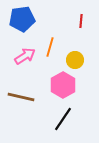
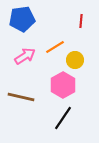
orange line: moved 5 px right; rotated 42 degrees clockwise
black line: moved 1 px up
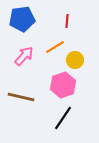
red line: moved 14 px left
pink arrow: moved 1 px left; rotated 15 degrees counterclockwise
pink hexagon: rotated 10 degrees clockwise
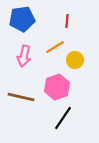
pink arrow: rotated 150 degrees clockwise
pink hexagon: moved 6 px left, 2 px down
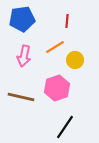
pink hexagon: moved 1 px down
black line: moved 2 px right, 9 px down
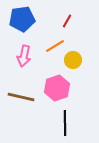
red line: rotated 24 degrees clockwise
orange line: moved 1 px up
yellow circle: moved 2 px left
black line: moved 4 px up; rotated 35 degrees counterclockwise
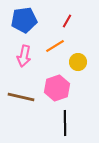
blue pentagon: moved 2 px right, 1 px down
yellow circle: moved 5 px right, 2 px down
